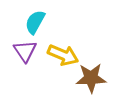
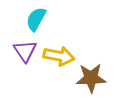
cyan semicircle: moved 1 px right, 3 px up
yellow arrow: moved 4 px left, 1 px down; rotated 12 degrees counterclockwise
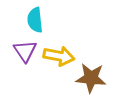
cyan semicircle: moved 1 px left, 1 px down; rotated 35 degrees counterclockwise
brown star: rotated 8 degrees clockwise
